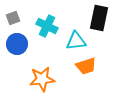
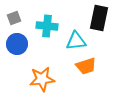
gray square: moved 1 px right
cyan cross: rotated 20 degrees counterclockwise
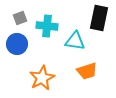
gray square: moved 6 px right
cyan triangle: moved 1 px left; rotated 15 degrees clockwise
orange trapezoid: moved 1 px right, 5 px down
orange star: moved 1 px up; rotated 20 degrees counterclockwise
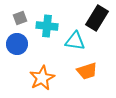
black rectangle: moved 2 px left; rotated 20 degrees clockwise
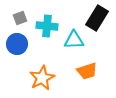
cyan triangle: moved 1 px left, 1 px up; rotated 10 degrees counterclockwise
